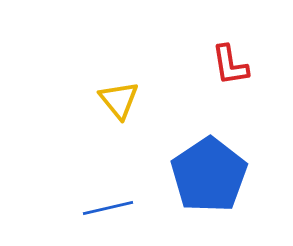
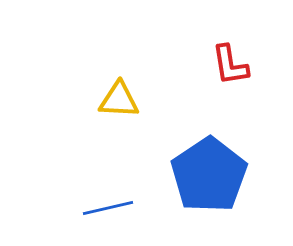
yellow triangle: rotated 48 degrees counterclockwise
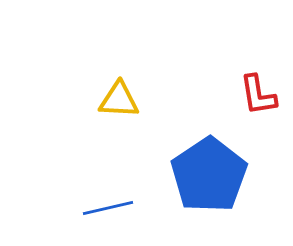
red L-shape: moved 28 px right, 30 px down
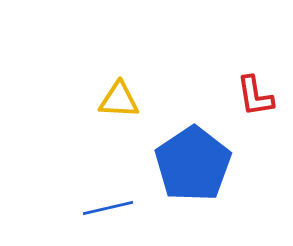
red L-shape: moved 3 px left, 1 px down
blue pentagon: moved 16 px left, 11 px up
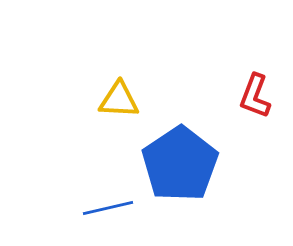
red L-shape: rotated 30 degrees clockwise
blue pentagon: moved 13 px left
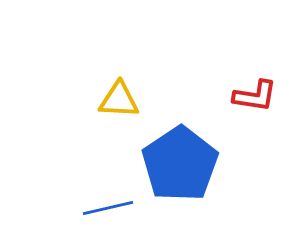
red L-shape: rotated 102 degrees counterclockwise
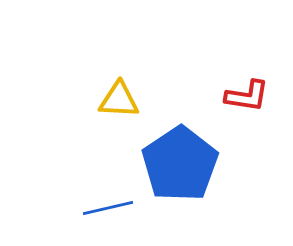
red L-shape: moved 8 px left
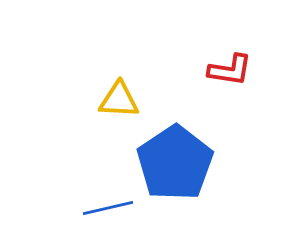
red L-shape: moved 17 px left, 26 px up
blue pentagon: moved 5 px left, 1 px up
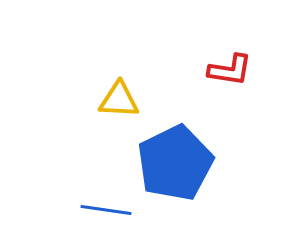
blue pentagon: rotated 8 degrees clockwise
blue line: moved 2 px left, 2 px down; rotated 21 degrees clockwise
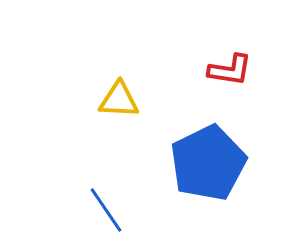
blue pentagon: moved 33 px right
blue line: rotated 48 degrees clockwise
